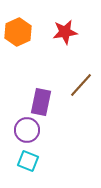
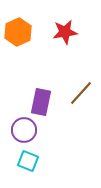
brown line: moved 8 px down
purple circle: moved 3 px left
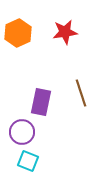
orange hexagon: moved 1 px down
brown line: rotated 60 degrees counterclockwise
purple circle: moved 2 px left, 2 px down
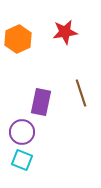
orange hexagon: moved 6 px down
cyan square: moved 6 px left, 1 px up
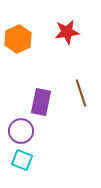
red star: moved 2 px right
purple circle: moved 1 px left, 1 px up
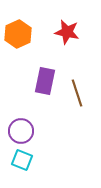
red star: rotated 20 degrees clockwise
orange hexagon: moved 5 px up
brown line: moved 4 px left
purple rectangle: moved 4 px right, 21 px up
